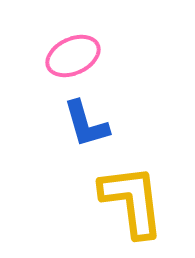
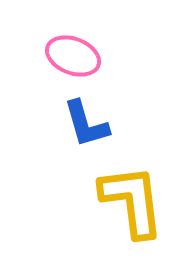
pink ellipse: rotated 46 degrees clockwise
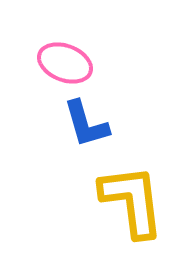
pink ellipse: moved 8 px left, 7 px down
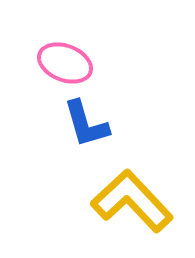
yellow L-shape: rotated 36 degrees counterclockwise
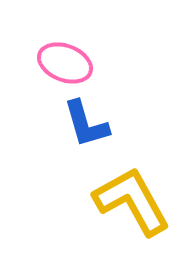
yellow L-shape: rotated 14 degrees clockwise
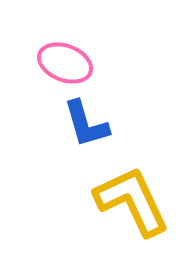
yellow L-shape: rotated 4 degrees clockwise
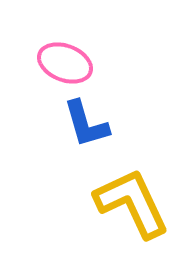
yellow L-shape: moved 2 px down
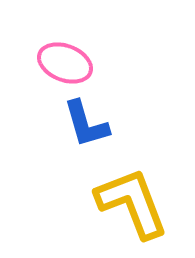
yellow L-shape: rotated 4 degrees clockwise
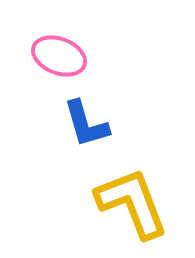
pink ellipse: moved 6 px left, 7 px up
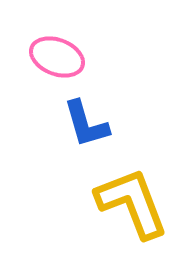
pink ellipse: moved 2 px left, 1 px down
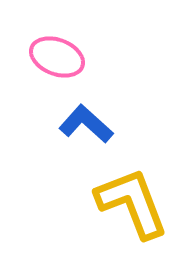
blue L-shape: rotated 148 degrees clockwise
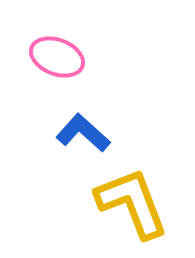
blue L-shape: moved 3 px left, 9 px down
